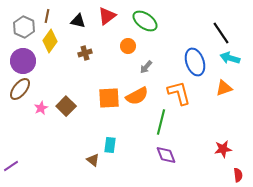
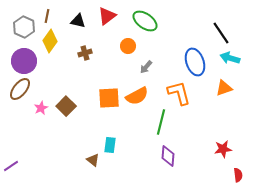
purple circle: moved 1 px right
purple diamond: moved 2 px right, 1 px down; rotated 25 degrees clockwise
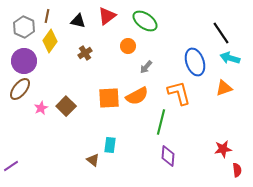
brown cross: rotated 16 degrees counterclockwise
red semicircle: moved 1 px left, 5 px up
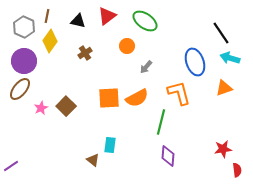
orange circle: moved 1 px left
orange semicircle: moved 2 px down
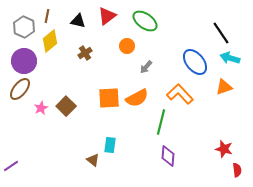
yellow diamond: rotated 15 degrees clockwise
blue ellipse: rotated 20 degrees counterclockwise
orange triangle: moved 1 px up
orange L-shape: moved 1 px right, 1 px down; rotated 28 degrees counterclockwise
red star: moved 1 px right; rotated 24 degrees clockwise
